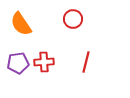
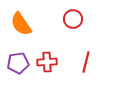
red cross: moved 3 px right
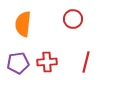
orange semicircle: moved 2 px right; rotated 40 degrees clockwise
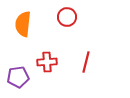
red circle: moved 6 px left, 2 px up
purple pentagon: moved 14 px down
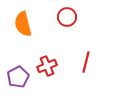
orange semicircle: rotated 20 degrees counterclockwise
red cross: moved 4 px down; rotated 18 degrees counterclockwise
purple pentagon: rotated 20 degrees counterclockwise
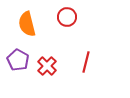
orange semicircle: moved 4 px right
red cross: rotated 24 degrees counterclockwise
purple pentagon: moved 17 px up; rotated 15 degrees counterclockwise
